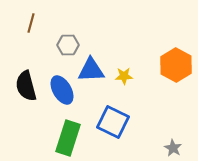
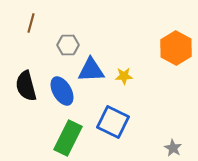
orange hexagon: moved 17 px up
blue ellipse: moved 1 px down
green rectangle: rotated 8 degrees clockwise
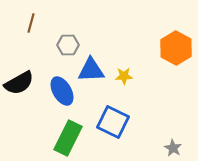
black semicircle: moved 7 px left, 3 px up; rotated 104 degrees counterclockwise
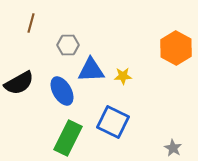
yellow star: moved 1 px left
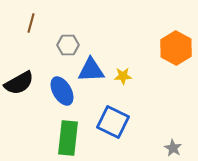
green rectangle: rotated 20 degrees counterclockwise
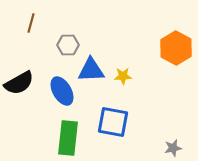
blue square: rotated 16 degrees counterclockwise
gray star: rotated 30 degrees clockwise
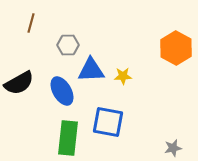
blue square: moved 5 px left
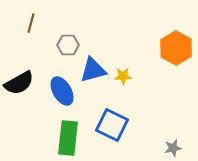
blue triangle: moved 2 px right; rotated 12 degrees counterclockwise
blue square: moved 4 px right, 3 px down; rotated 16 degrees clockwise
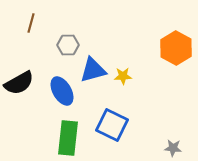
gray star: rotated 18 degrees clockwise
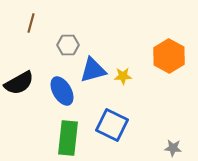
orange hexagon: moved 7 px left, 8 px down
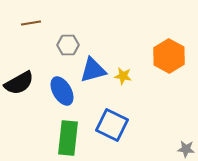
brown line: rotated 66 degrees clockwise
yellow star: rotated 12 degrees clockwise
gray star: moved 13 px right, 1 px down
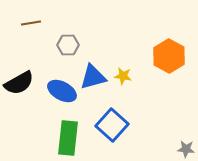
blue triangle: moved 7 px down
blue ellipse: rotated 32 degrees counterclockwise
blue square: rotated 16 degrees clockwise
